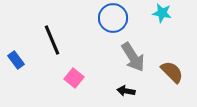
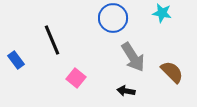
pink square: moved 2 px right
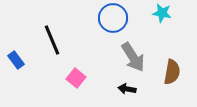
brown semicircle: rotated 55 degrees clockwise
black arrow: moved 1 px right, 2 px up
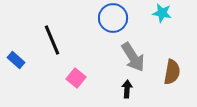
blue rectangle: rotated 12 degrees counterclockwise
black arrow: rotated 84 degrees clockwise
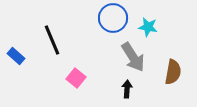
cyan star: moved 14 px left, 14 px down
blue rectangle: moved 4 px up
brown semicircle: moved 1 px right
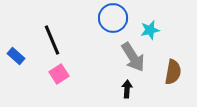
cyan star: moved 2 px right, 3 px down; rotated 24 degrees counterclockwise
pink square: moved 17 px left, 4 px up; rotated 18 degrees clockwise
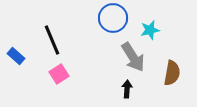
brown semicircle: moved 1 px left, 1 px down
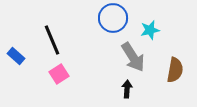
brown semicircle: moved 3 px right, 3 px up
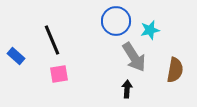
blue circle: moved 3 px right, 3 px down
gray arrow: moved 1 px right
pink square: rotated 24 degrees clockwise
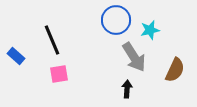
blue circle: moved 1 px up
brown semicircle: rotated 15 degrees clockwise
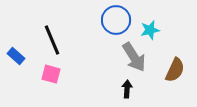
pink square: moved 8 px left; rotated 24 degrees clockwise
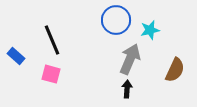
gray arrow: moved 4 px left, 2 px down; rotated 124 degrees counterclockwise
